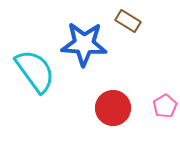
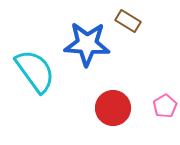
blue star: moved 3 px right
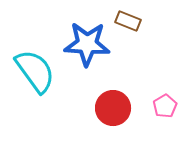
brown rectangle: rotated 10 degrees counterclockwise
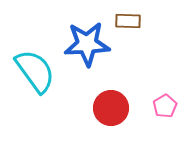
brown rectangle: rotated 20 degrees counterclockwise
blue star: rotated 6 degrees counterclockwise
red circle: moved 2 px left
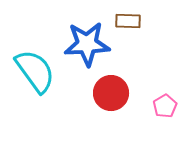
red circle: moved 15 px up
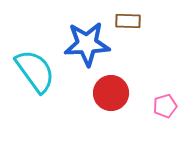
pink pentagon: rotated 15 degrees clockwise
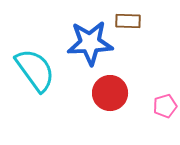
blue star: moved 3 px right, 1 px up
cyan semicircle: moved 1 px up
red circle: moved 1 px left
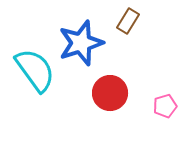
brown rectangle: rotated 60 degrees counterclockwise
blue star: moved 9 px left; rotated 15 degrees counterclockwise
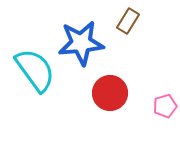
blue star: rotated 12 degrees clockwise
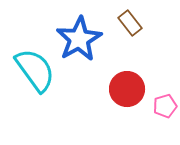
brown rectangle: moved 2 px right, 2 px down; rotated 70 degrees counterclockwise
blue star: moved 2 px left, 4 px up; rotated 24 degrees counterclockwise
red circle: moved 17 px right, 4 px up
